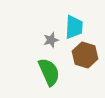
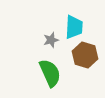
green semicircle: moved 1 px right, 1 px down
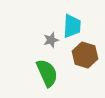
cyan trapezoid: moved 2 px left, 1 px up
green semicircle: moved 3 px left
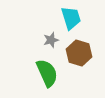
cyan trapezoid: moved 1 px left, 8 px up; rotated 20 degrees counterclockwise
brown hexagon: moved 6 px left, 2 px up
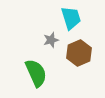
brown hexagon: rotated 20 degrees clockwise
green semicircle: moved 11 px left
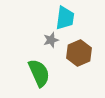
cyan trapezoid: moved 6 px left; rotated 25 degrees clockwise
green semicircle: moved 3 px right
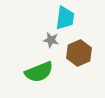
gray star: rotated 28 degrees clockwise
green semicircle: moved 1 px up; rotated 92 degrees clockwise
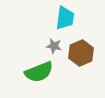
gray star: moved 3 px right, 6 px down
brown hexagon: moved 2 px right
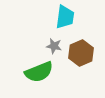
cyan trapezoid: moved 1 px up
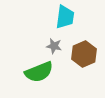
brown hexagon: moved 3 px right, 1 px down
